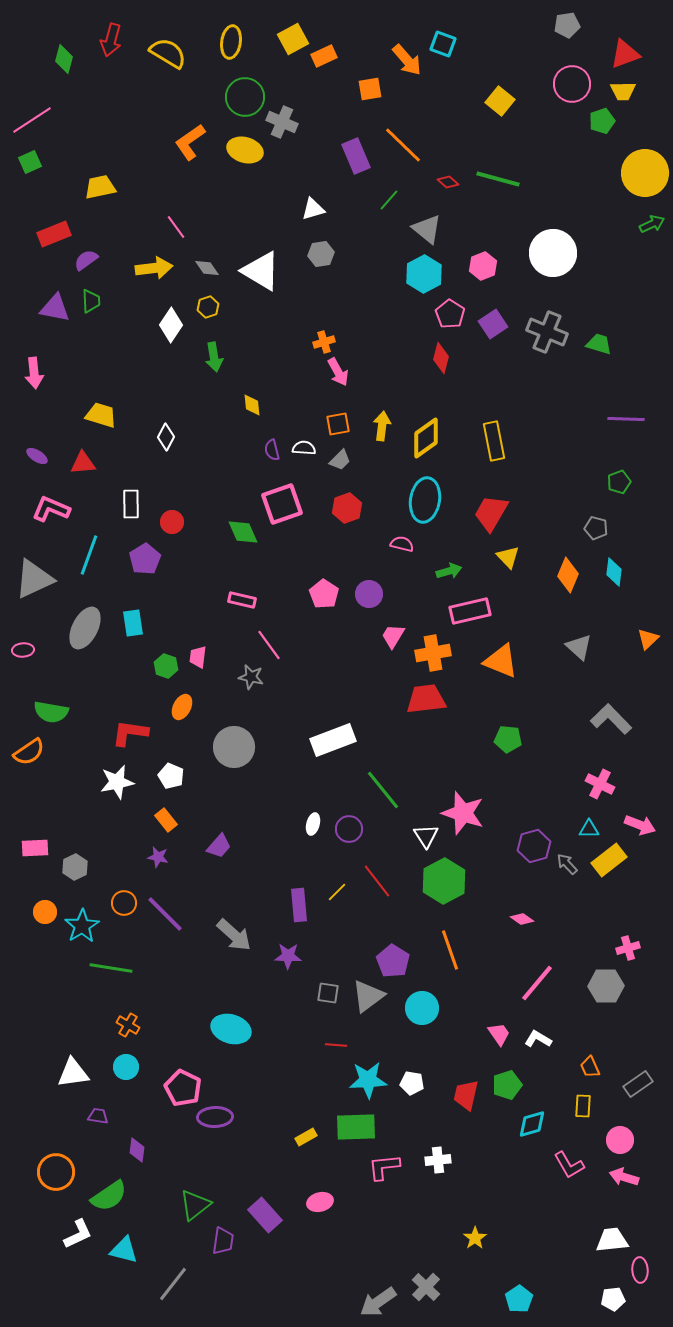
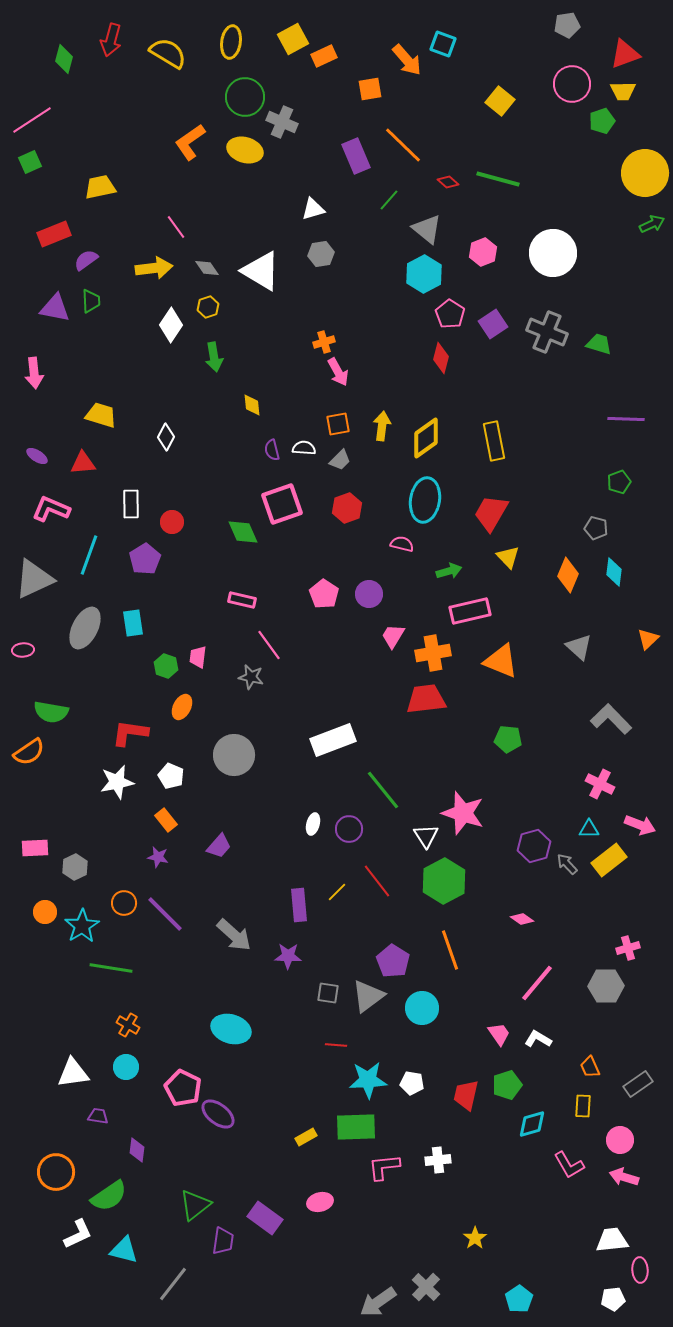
pink hexagon at (483, 266): moved 14 px up
gray circle at (234, 747): moved 8 px down
purple ellipse at (215, 1117): moved 3 px right, 3 px up; rotated 40 degrees clockwise
purple rectangle at (265, 1215): moved 3 px down; rotated 12 degrees counterclockwise
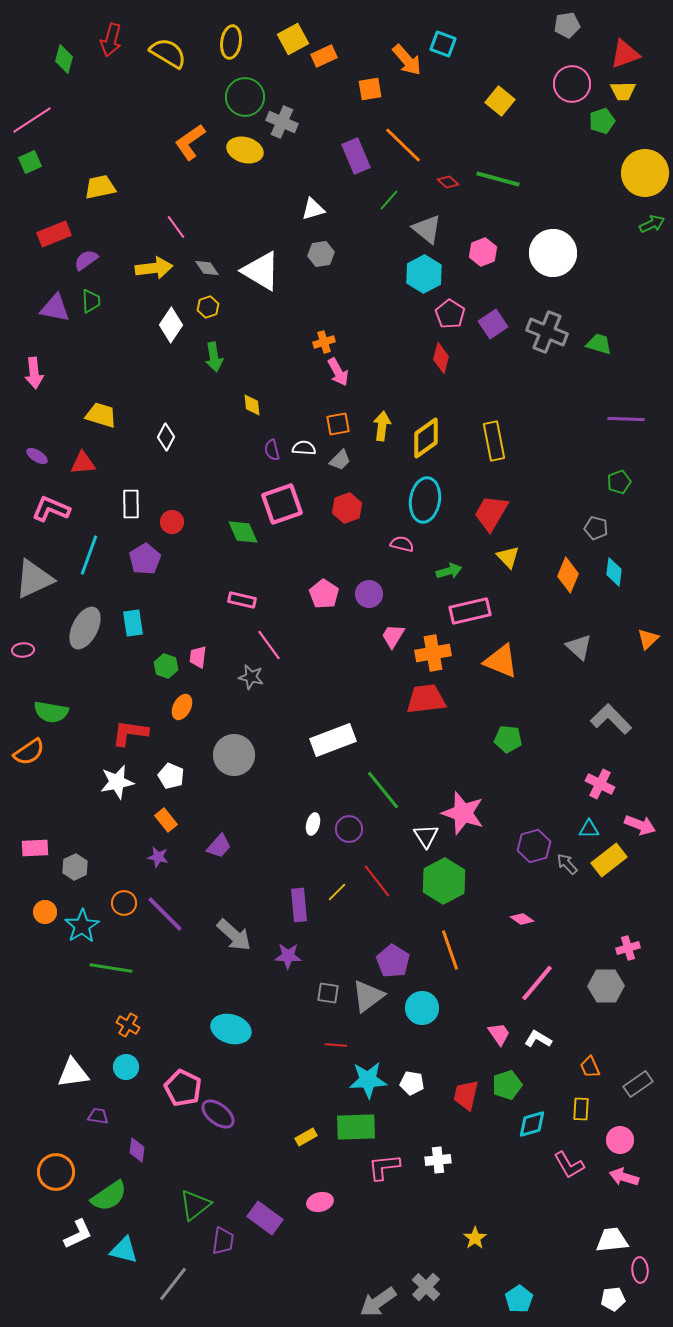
yellow rectangle at (583, 1106): moved 2 px left, 3 px down
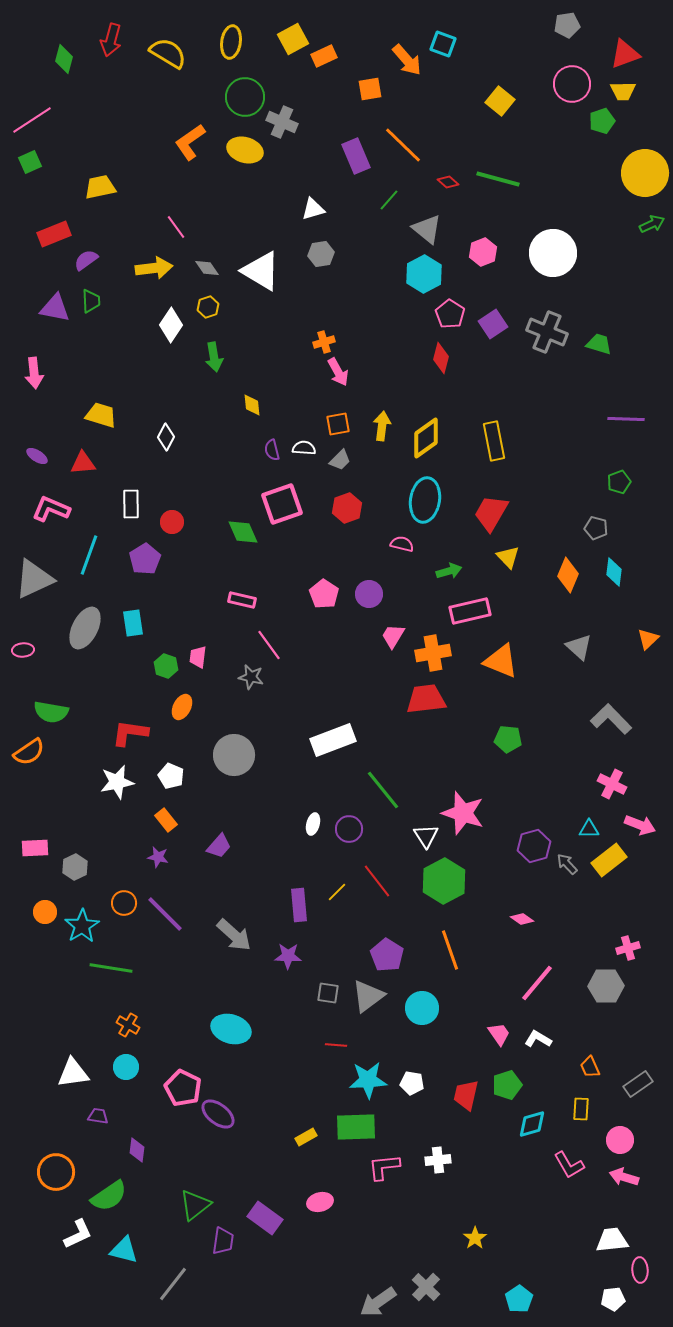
pink cross at (600, 784): moved 12 px right
purple pentagon at (393, 961): moved 6 px left, 6 px up
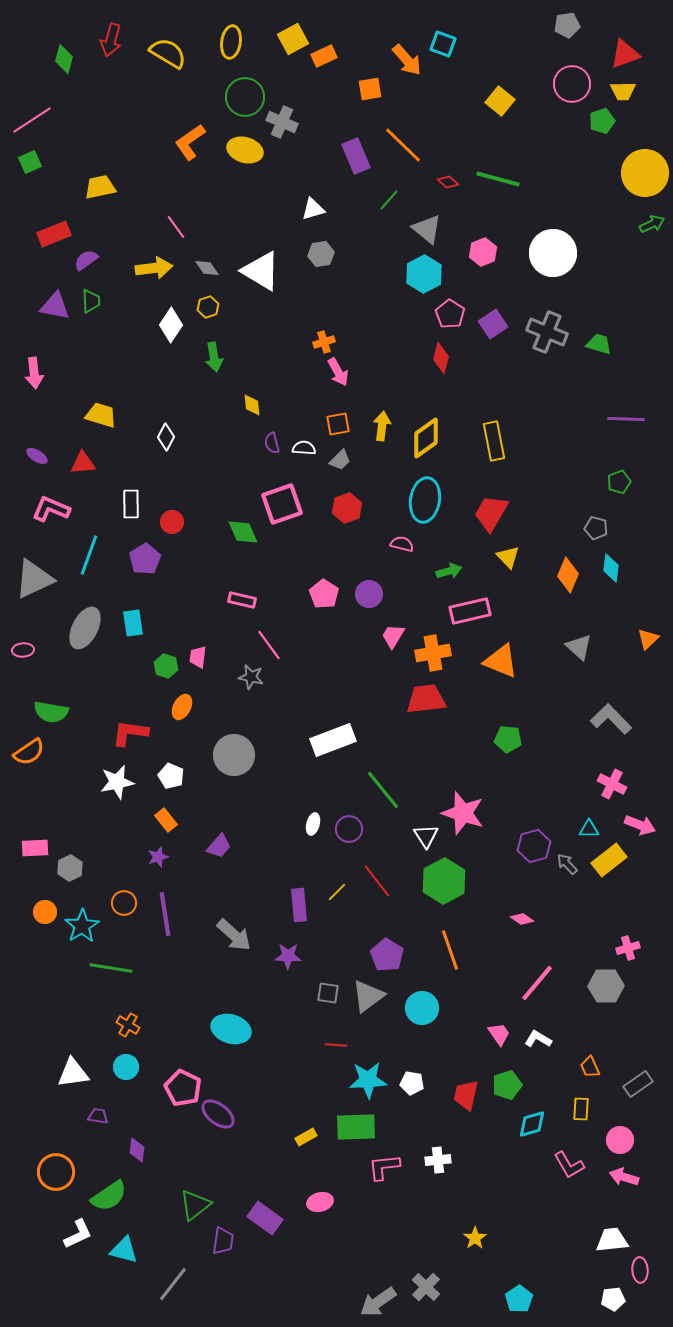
purple triangle at (55, 308): moved 2 px up
purple semicircle at (272, 450): moved 7 px up
cyan diamond at (614, 572): moved 3 px left, 4 px up
purple star at (158, 857): rotated 30 degrees counterclockwise
gray hexagon at (75, 867): moved 5 px left, 1 px down
purple line at (165, 914): rotated 36 degrees clockwise
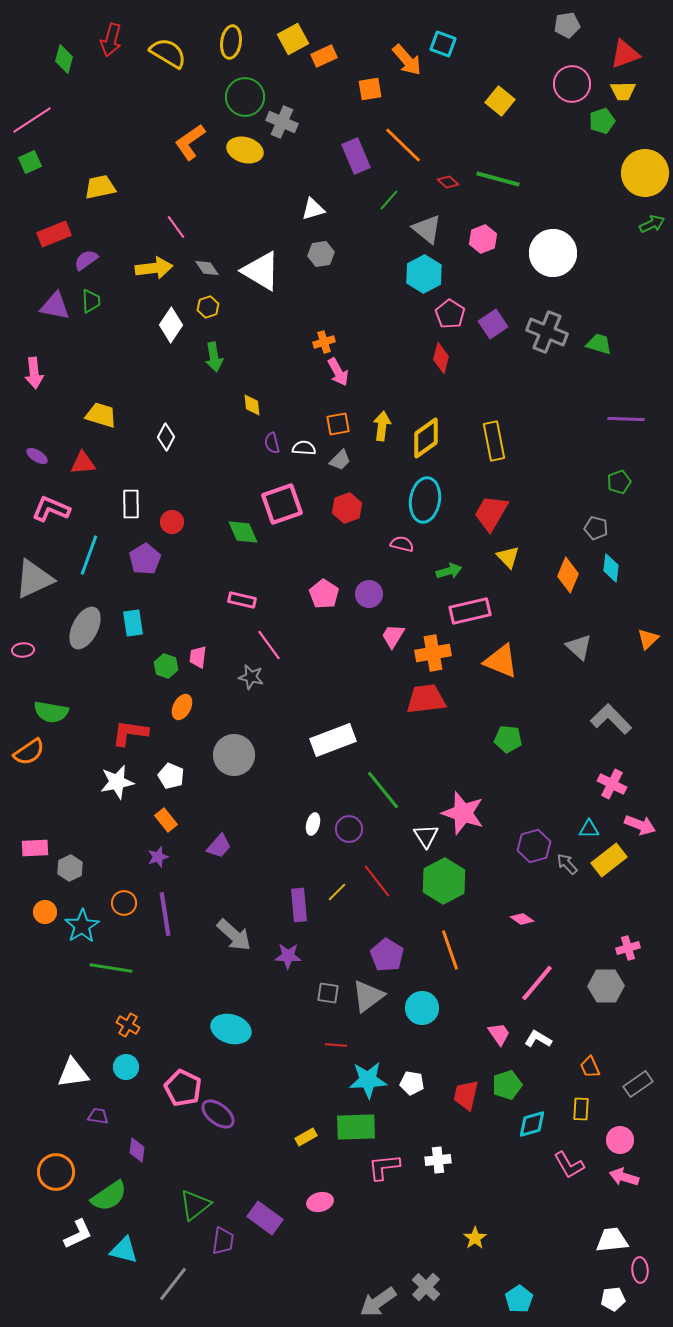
pink hexagon at (483, 252): moved 13 px up
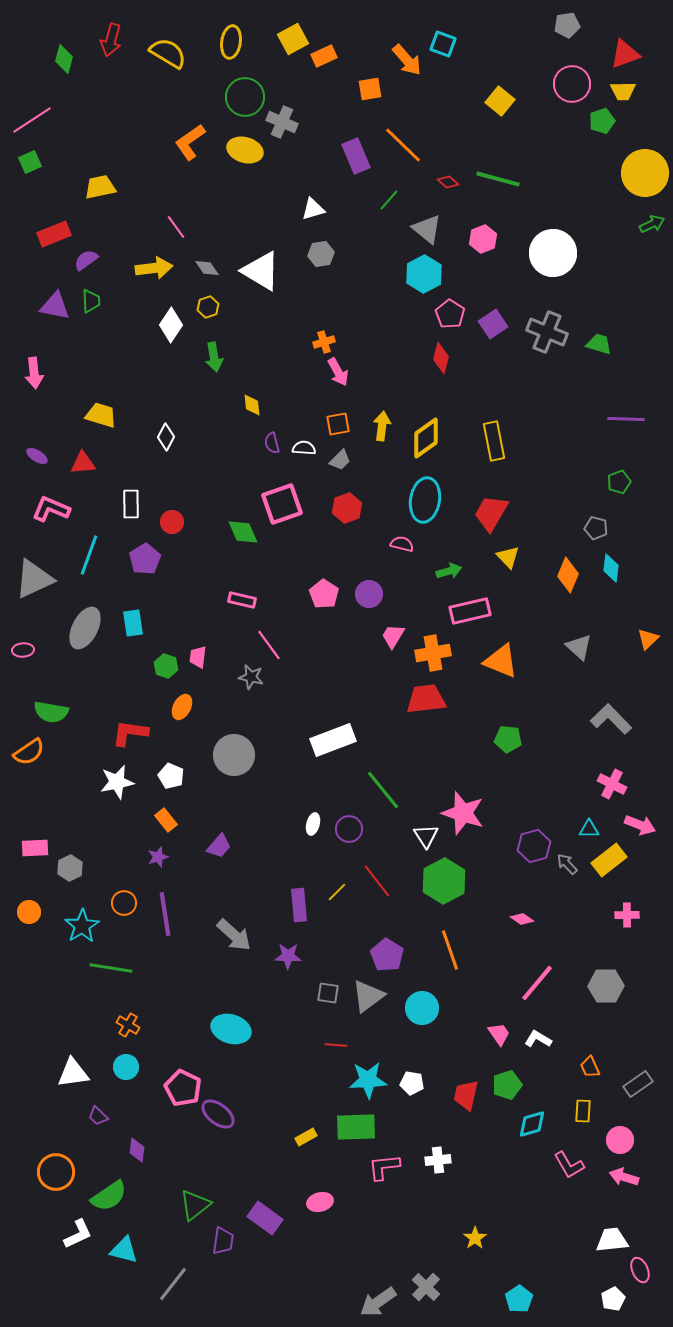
orange circle at (45, 912): moved 16 px left
pink cross at (628, 948): moved 1 px left, 33 px up; rotated 15 degrees clockwise
yellow rectangle at (581, 1109): moved 2 px right, 2 px down
purple trapezoid at (98, 1116): rotated 145 degrees counterclockwise
pink ellipse at (640, 1270): rotated 20 degrees counterclockwise
white pentagon at (613, 1299): rotated 20 degrees counterclockwise
